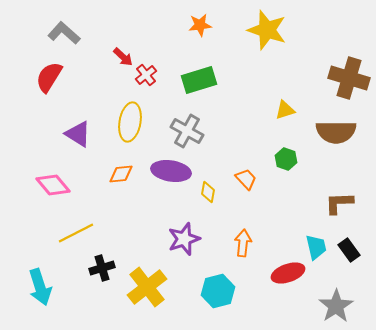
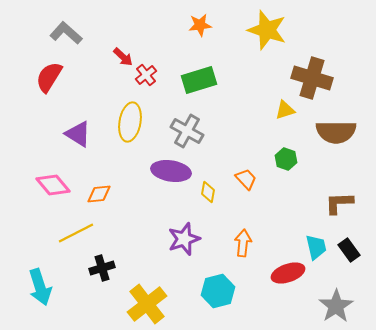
gray L-shape: moved 2 px right
brown cross: moved 37 px left
orange diamond: moved 22 px left, 20 px down
yellow cross: moved 17 px down
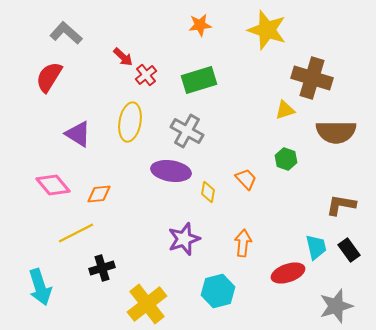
brown L-shape: moved 2 px right, 2 px down; rotated 12 degrees clockwise
gray star: rotated 16 degrees clockwise
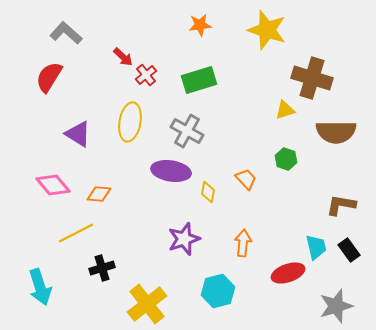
orange diamond: rotated 10 degrees clockwise
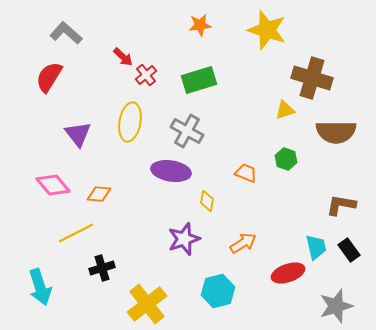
purple triangle: rotated 20 degrees clockwise
orange trapezoid: moved 6 px up; rotated 25 degrees counterclockwise
yellow diamond: moved 1 px left, 9 px down
orange arrow: rotated 52 degrees clockwise
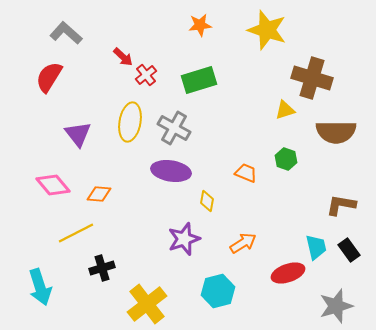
gray cross: moved 13 px left, 3 px up
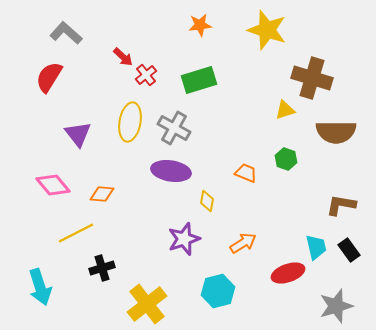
orange diamond: moved 3 px right
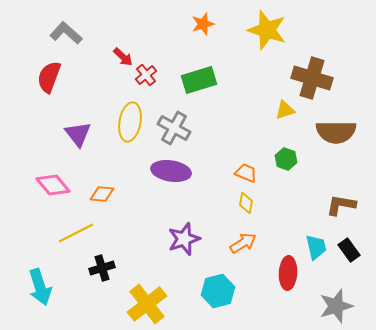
orange star: moved 3 px right, 1 px up; rotated 10 degrees counterclockwise
red semicircle: rotated 12 degrees counterclockwise
yellow diamond: moved 39 px right, 2 px down
red ellipse: rotated 68 degrees counterclockwise
